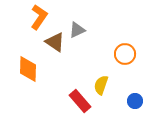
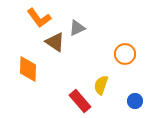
orange L-shape: moved 1 px down; rotated 110 degrees clockwise
gray triangle: moved 2 px up
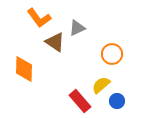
orange circle: moved 13 px left
orange diamond: moved 4 px left
yellow semicircle: rotated 30 degrees clockwise
blue circle: moved 18 px left
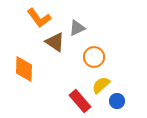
orange circle: moved 18 px left, 3 px down
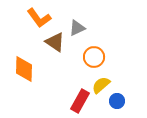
red rectangle: rotated 70 degrees clockwise
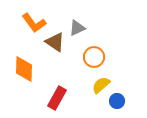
orange L-shape: moved 5 px left, 5 px down
red rectangle: moved 23 px left, 3 px up
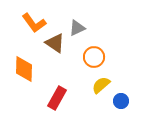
brown triangle: moved 1 px down
blue circle: moved 4 px right
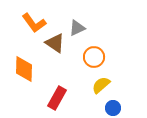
blue circle: moved 8 px left, 7 px down
